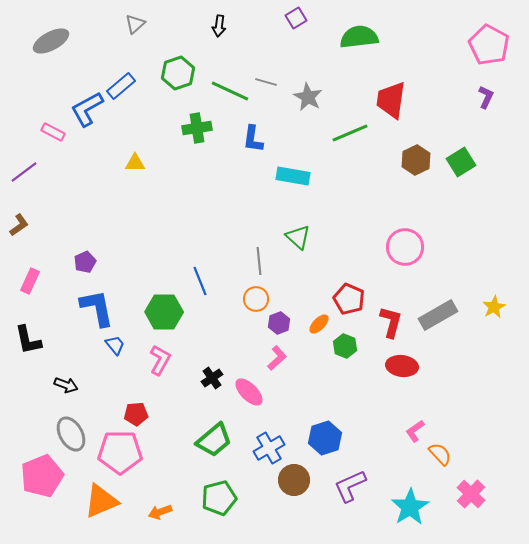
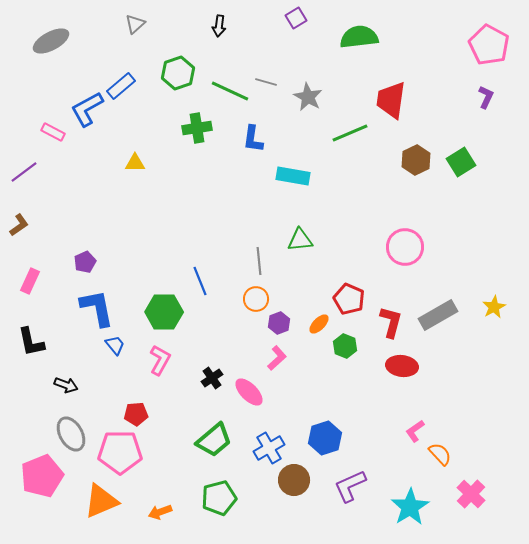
green triangle at (298, 237): moved 2 px right, 3 px down; rotated 48 degrees counterclockwise
black L-shape at (28, 340): moved 3 px right, 2 px down
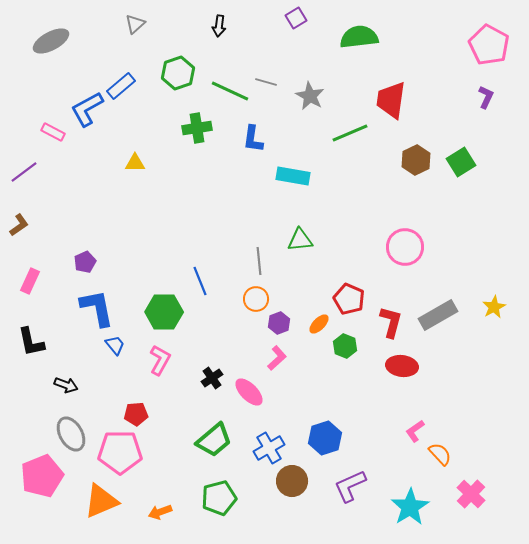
gray star at (308, 97): moved 2 px right, 1 px up
brown circle at (294, 480): moved 2 px left, 1 px down
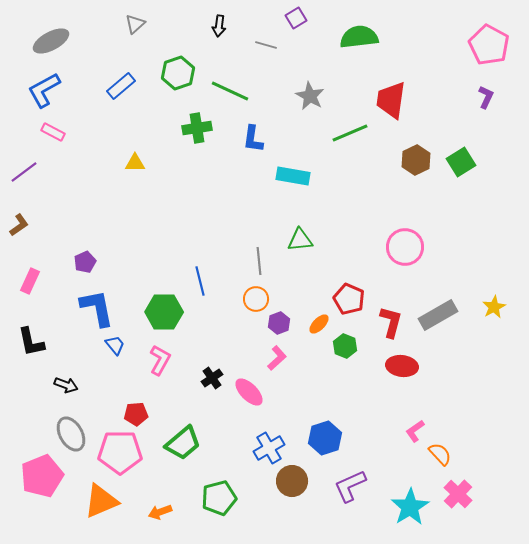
gray line at (266, 82): moved 37 px up
blue L-shape at (87, 109): moved 43 px left, 19 px up
blue line at (200, 281): rotated 8 degrees clockwise
green trapezoid at (214, 440): moved 31 px left, 3 px down
pink cross at (471, 494): moved 13 px left
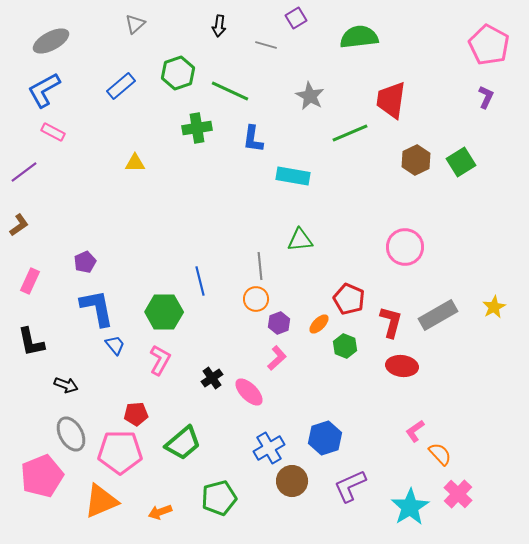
gray line at (259, 261): moved 1 px right, 5 px down
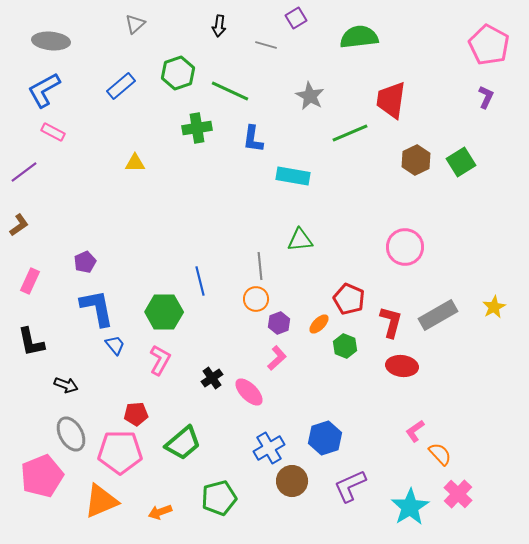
gray ellipse at (51, 41): rotated 33 degrees clockwise
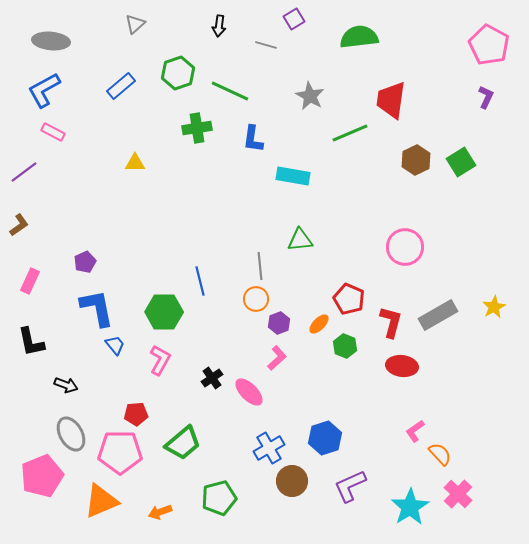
purple square at (296, 18): moved 2 px left, 1 px down
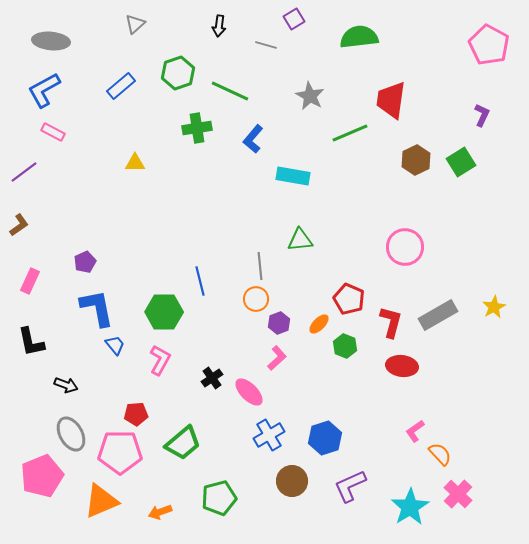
purple L-shape at (486, 97): moved 4 px left, 18 px down
blue L-shape at (253, 139): rotated 32 degrees clockwise
blue cross at (269, 448): moved 13 px up
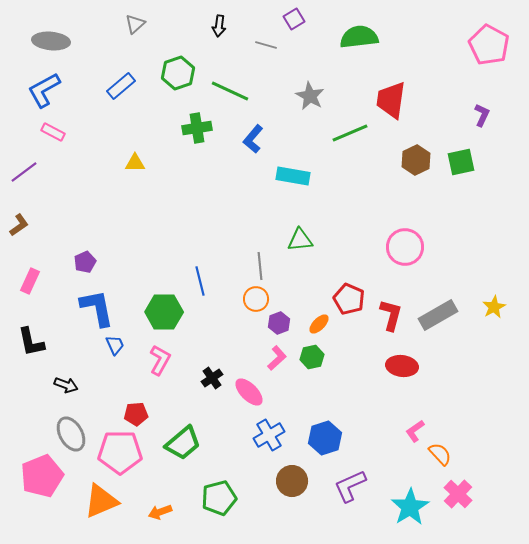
green square at (461, 162): rotated 20 degrees clockwise
red L-shape at (391, 322): moved 7 px up
blue trapezoid at (115, 345): rotated 15 degrees clockwise
green hexagon at (345, 346): moved 33 px left, 11 px down; rotated 25 degrees clockwise
